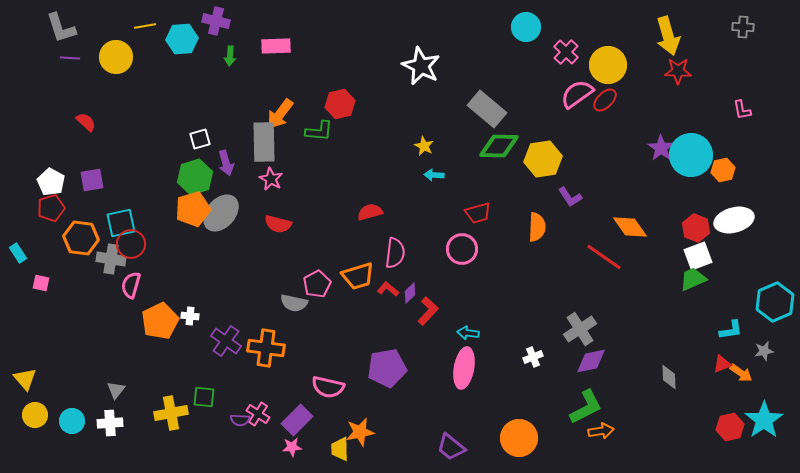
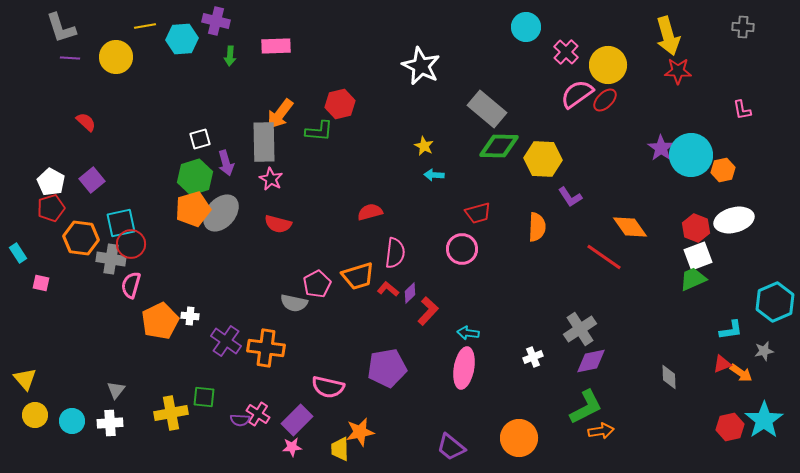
yellow hexagon at (543, 159): rotated 12 degrees clockwise
purple square at (92, 180): rotated 30 degrees counterclockwise
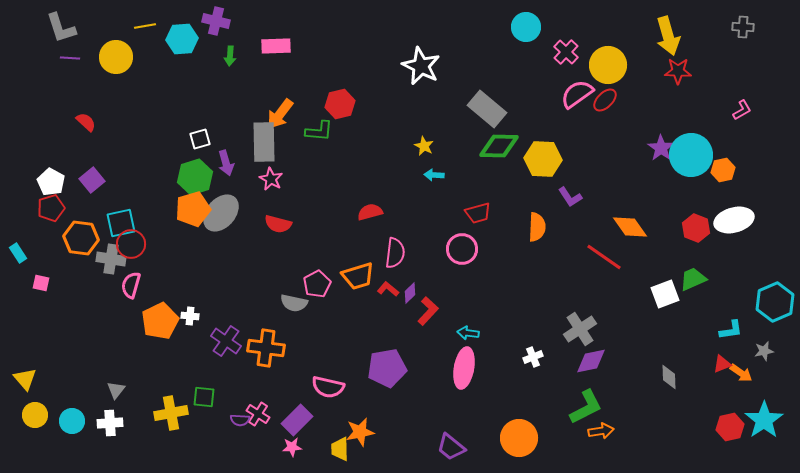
pink L-shape at (742, 110): rotated 110 degrees counterclockwise
white square at (698, 256): moved 33 px left, 38 px down
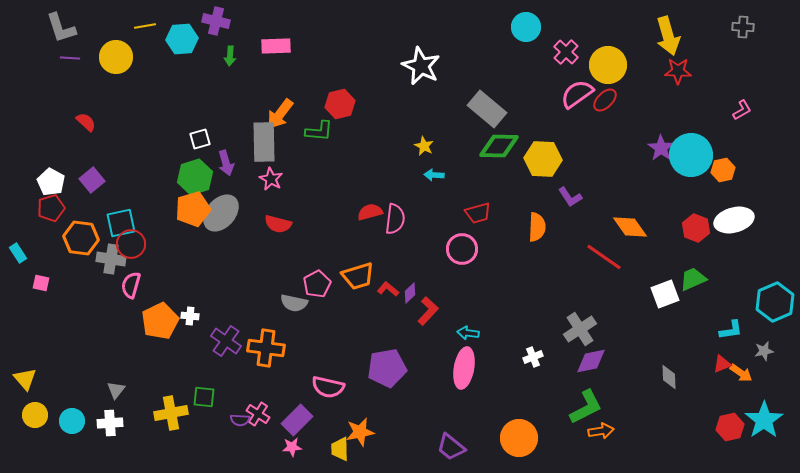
pink semicircle at (395, 253): moved 34 px up
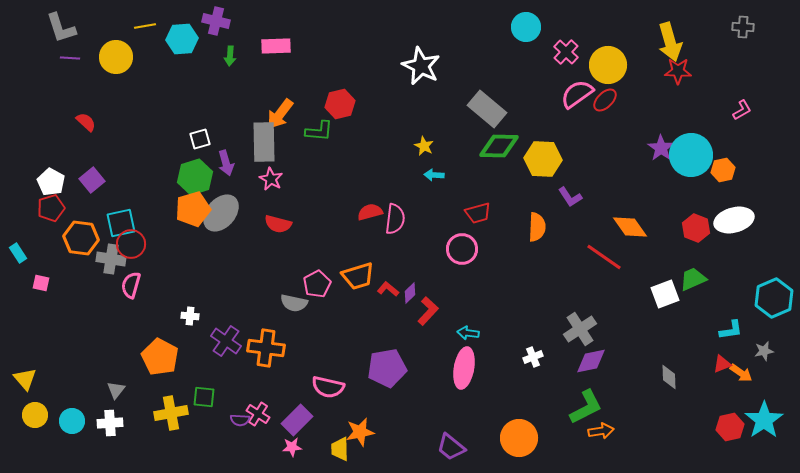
yellow arrow at (668, 36): moved 2 px right, 6 px down
cyan hexagon at (775, 302): moved 1 px left, 4 px up
orange pentagon at (160, 321): moved 36 px down; rotated 18 degrees counterclockwise
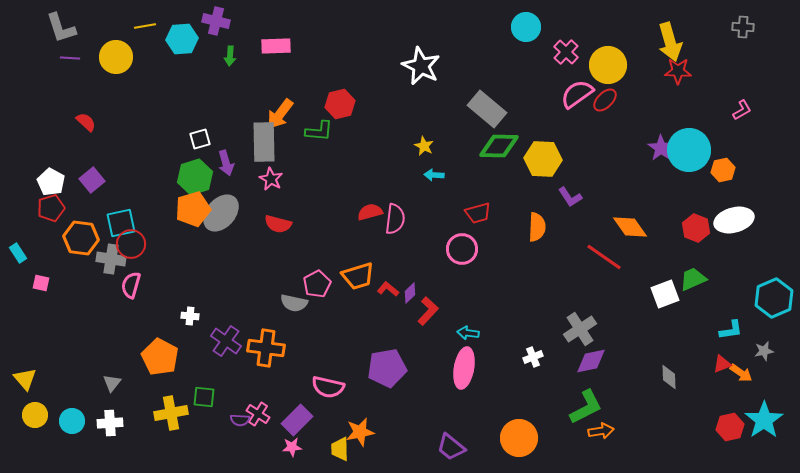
cyan circle at (691, 155): moved 2 px left, 5 px up
gray triangle at (116, 390): moved 4 px left, 7 px up
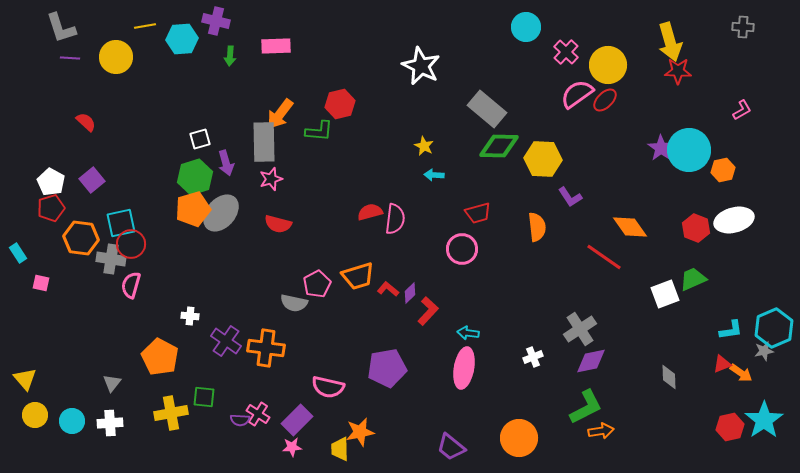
pink star at (271, 179): rotated 25 degrees clockwise
orange semicircle at (537, 227): rotated 8 degrees counterclockwise
cyan hexagon at (774, 298): moved 30 px down
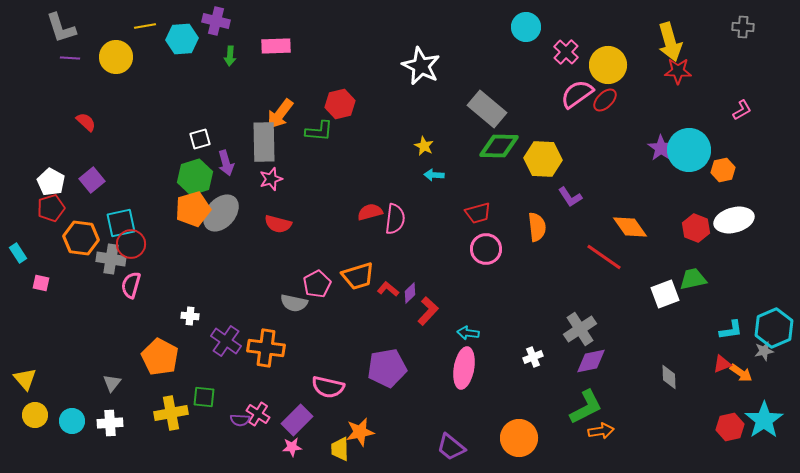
pink circle at (462, 249): moved 24 px right
green trapezoid at (693, 279): rotated 12 degrees clockwise
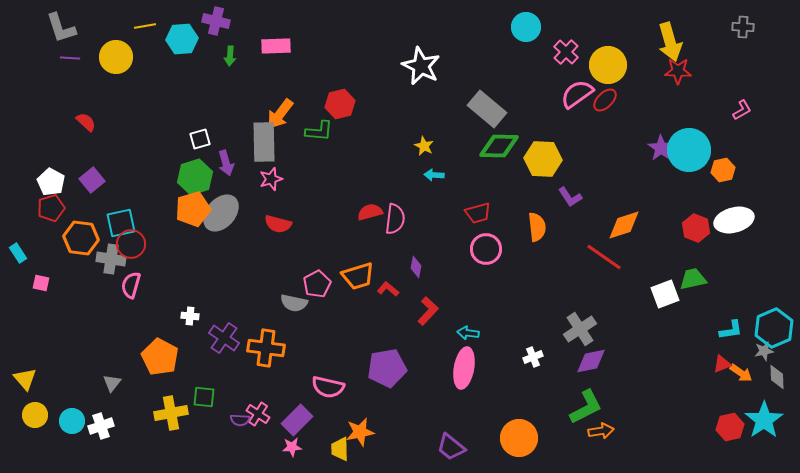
orange diamond at (630, 227): moved 6 px left, 2 px up; rotated 72 degrees counterclockwise
purple diamond at (410, 293): moved 6 px right, 26 px up; rotated 35 degrees counterclockwise
purple cross at (226, 341): moved 2 px left, 3 px up
gray diamond at (669, 377): moved 108 px right
white cross at (110, 423): moved 9 px left, 3 px down; rotated 15 degrees counterclockwise
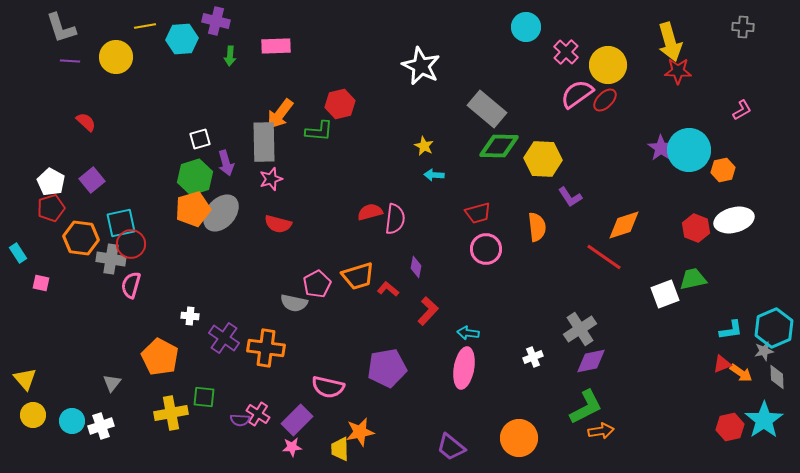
purple line at (70, 58): moved 3 px down
yellow circle at (35, 415): moved 2 px left
